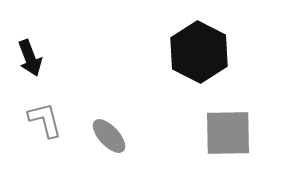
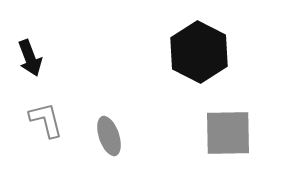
gray L-shape: moved 1 px right
gray ellipse: rotated 24 degrees clockwise
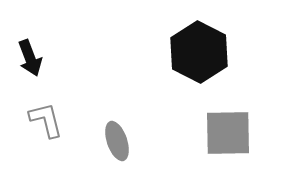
gray ellipse: moved 8 px right, 5 px down
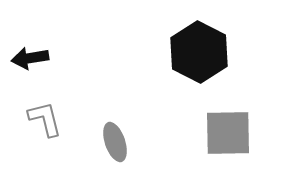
black arrow: rotated 102 degrees clockwise
gray L-shape: moved 1 px left, 1 px up
gray ellipse: moved 2 px left, 1 px down
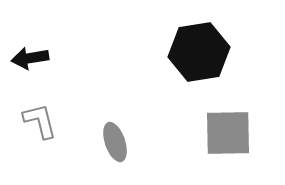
black hexagon: rotated 24 degrees clockwise
gray L-shape: moved 5 px left, 2 px down
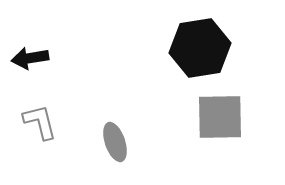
black hexagon: moved 1 px right, 4 px up
gray L-shape: moved 1 px down
gray square: moved 8 px left, 16 px up
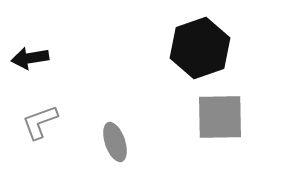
black hexagon: rotated 10 degrees counterclockwise
gray L-shape: rotated 96 degrees counterclockwise
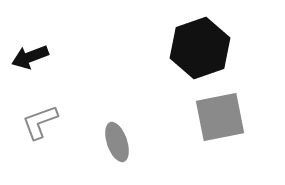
black arrow: moved 1 px up; rotated 12 degrees counterclockwise
gray square: rotated 10 degrees counterclockwise
gray ellipse: moved 2 px right
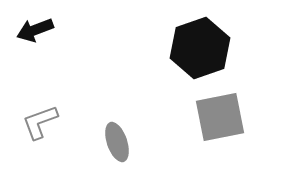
black arrow: moved 5 px right, 27 px up
